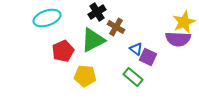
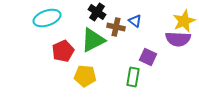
black cross: rotated 24 degrees counterclockwise
yellow star: moved 1 px up
brown cross: rotated 18 degrees counterclockwise
blue triangle: moved 1 px left, 28 px up
green rectangle: rotated 60 degrees clockwise
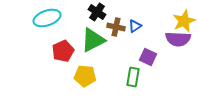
blue triangle: moved 5 px down; rotated 48 degrees clockwise
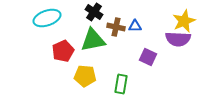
black cross: moved 3 px left
blue triangle: rotated 32 degrees clockwise
green triangle: rotated 16 degrees clockwise
green rectangle: moved 12 px left, 7 px down
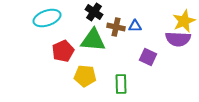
green triangle: rotated 16 degrees clockwise
green rectangle: rotated 12 degrees counterclockwise
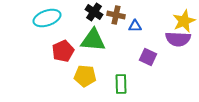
brown cross: moved 12 px up
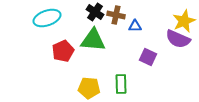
black cross: moved 1 px right
purple semicircle: rotated 20 degrees clockwise
yellow pentagon: moved 4 px right, 12 px down
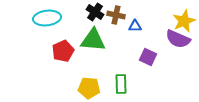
cyan ellipse: rotated 12 degrees clockwise
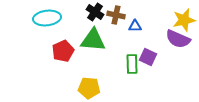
yellow star: moved 1 px up; rotated 10 degrees clockwise
green rectangle: moved 11 px right, 20 px up
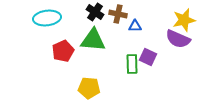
brown cross: moved 2 px right, 1 px up
